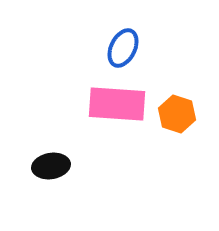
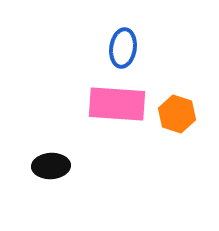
blue ellipse: rotated 18 degrees counterclockwise
black ellipse: rotated 6 degrees clockwise
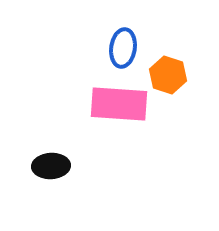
pink rectangle: moved 2 px right
orange hexagon: moved 9 px left, 39 px up
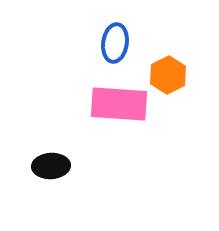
blue ellipse: moved 8 px left, 5 px up
orange hexagon: rotated 15 degrees clockwise
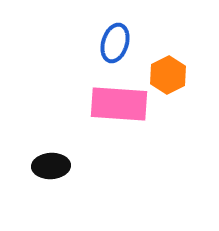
blue ellipse: rotated 9 degrees clockwise
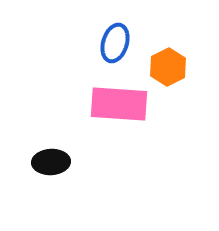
orange hexagon: moved 8 px up
black ellipse: moved 4 px up
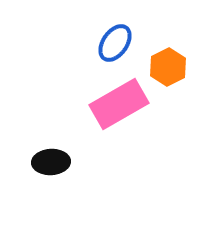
blue ellipse: rotated 18 degrees clockwise
pink rectangle: rotated 34 degrees counterclockwise
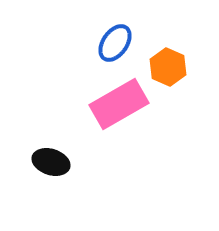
orange hexagon: rotated 9 degrees counterclockwise
black ellipse: rotated 21 degrees clockwise
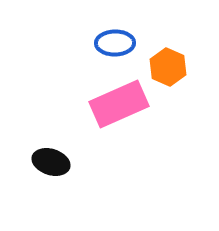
blue ellipse: rotated 54 degrees clockwise
pink rectangle: rotated 6 degrees clockwise
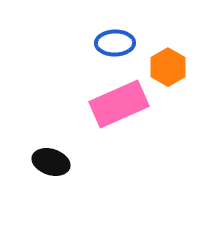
orange hexagon: rotated 6 degrees clockwise
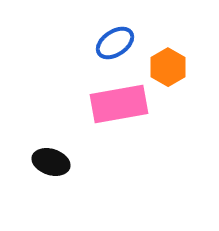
blue ellipse: rotated 33 degrees counterclockwise
pink rectangle: rotated 14 degrees clockwise
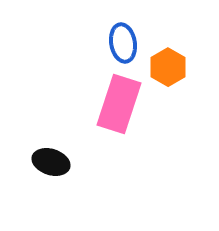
blue ellipse: moved 8 px right; rotated 66 degrees counterclockwise
pink rectangle: rotated 62 degrees counterclockwise
